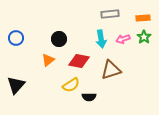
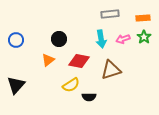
blue circle: moved 2 px down
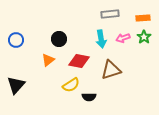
pink arrow: moved 1 px up
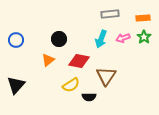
cyan arrow: rotated 30 degrees clockwise
brown triangle: moved 5 px left, 6 px down; rotated 40 degrees counterclockwise
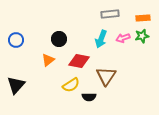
green star: moved 2 px left, 1 px up; rotated 24 degrees clockwise
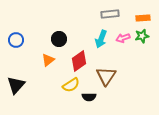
red diamond: rotated 45 degrees counterclockwise
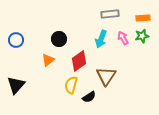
pink arrow: rotated 80 degrees clockwise
yellow semicircle: rotated 138 degrees clockwise
black semicircle: rotated 32 degrees counterclockwise
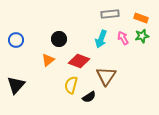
orange rectangle: moved 2 px left; rotated 24 degrees clockwise
red diamond: rotated 55 degrees clockwise
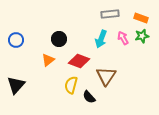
black semicircle: rotated 80 degrees clockwise
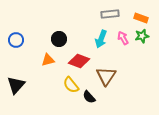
orange triangle: rotated 24 degrees clockwise
yellow semicircle: rotated 54 degrees counterclockwise
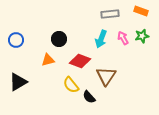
orange rectangle: moved 7 px up
red diamond: moved 1 px right
black triangle: moved 2 px right, 3 px up; rotated 18 degrees clockwise
